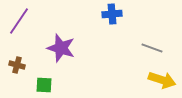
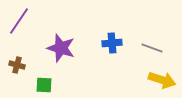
blue cross: moved 29 px down
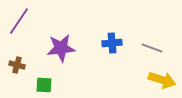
purple star: rotated 24 degrees counterclockwise
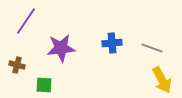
purple line: moved 7 px right
yellow arrow: rotated 44 degrees clockwise
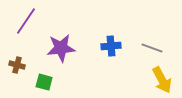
blue cross: moved 1 px left, 3 px down
green square: moved 3 px up; rotated 12 degrees clockwise
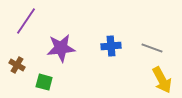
brown cross: rotated 14 degrees clockwise
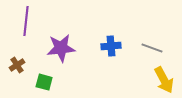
purple line: rotated 28 degrees counterclockwise
brown cross: rotated 28 degrees clockwise
yellow arrow: moved 2 px right
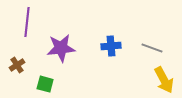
purple line: moved 1 px right, 1 px down
green square: moved 1 px right, 2 px down
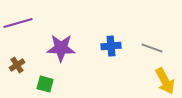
purple line: moved 9 px left, 1 px down; rotated 68 degrees clockwise
purple star: rotated 8 degrees clockwise
yellow arrow: moved 1 px right, 1 px down
